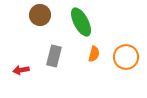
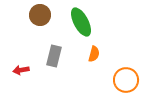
orange circle: moved 23 px down
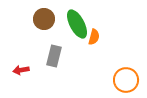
brown circle: moved 4 px right, 4 px down
green ellipse: moved 4 px left, 2 px down
orange semicircle: moved 17 px up
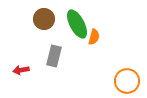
orange circle: moved 1 px right, 1 px down
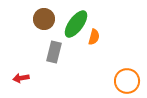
green ellipse: moved 1 px left; rotated 64 degrees clockwise
gray rectangle: moved 4 px up
red arrow: moved 8 px down
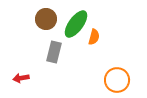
brown circle: moved 2 px right
orange circle: moved 10 px left, 1 px up
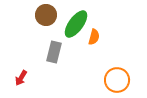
brown circle: moved 4 px up
red arrow: rotated 49 degrees counterclockwise
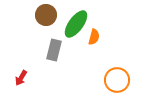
gray rectangle: moved 2 px up
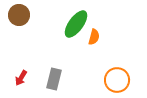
brown circle: moved 27 px left
gray rectangle: moved 29 px down
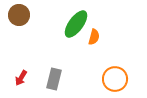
orange circle: moved 2 px left, 1 px up
